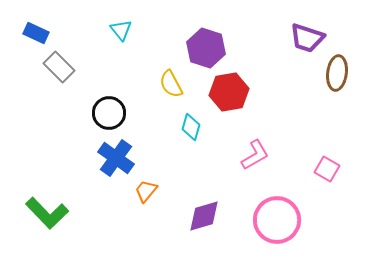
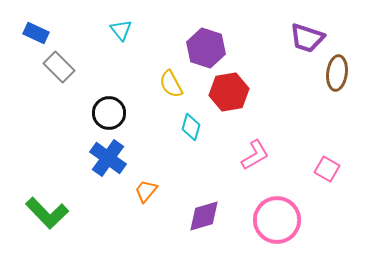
blue cross: moved 8 px left
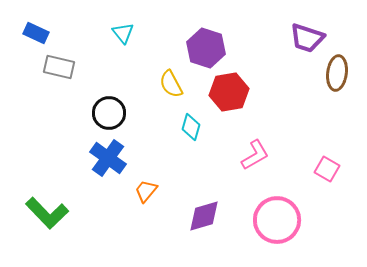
cyan triangle: moved 2 px right, 3 px down
gray rectangle: rotated 32 degrees counterclockwise
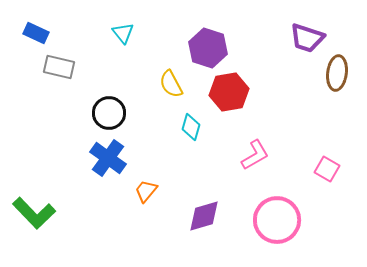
purple hexagon: moved 2 px right
green L-shape: moved 13 px left
